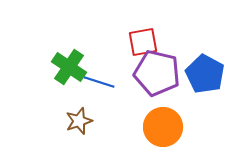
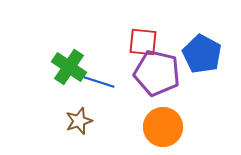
red square: rotated 16 degrees clockwise
blue pentagon: moved 3 px left, 20 px up
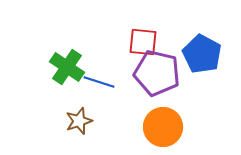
green cross: moved 2 px left
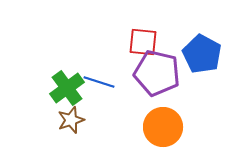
green cross: moved 21 px down; rotated 20 degrees clockwise
brown star: moved 8 px left, 1 px up
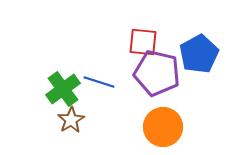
blue pentagon: moved 3 px left; rotated 15 degrees clockwise
green cross: moved 4 px left, 1 px down
brown star: rotated 12 degrees counterclockwise
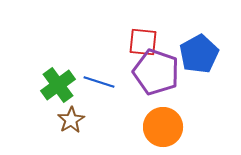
purple pentagon: moved 1 px left, 1 px up; rotated 6 degrees clockwise
green cross: moved 5 px left, 4 px up
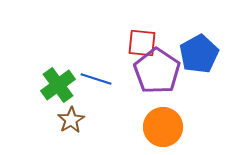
red square: moved 1 px left, 1 px down
purple pentagon: moved 1 px right, 1 px up; rotated 15 degrees clockwise
blue line: moved 3 px left, 3 px up
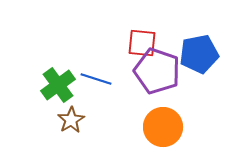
blue pentagon: rotated 18 degrees clockwise
purple pentagon: rotated 15 degrees counterclockwise
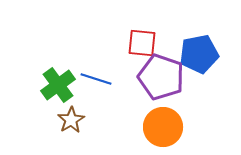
purple pentagon: moved 4 px right, 6 px down
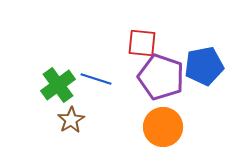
blue pentagon: moved 5 px right, 12 px down
